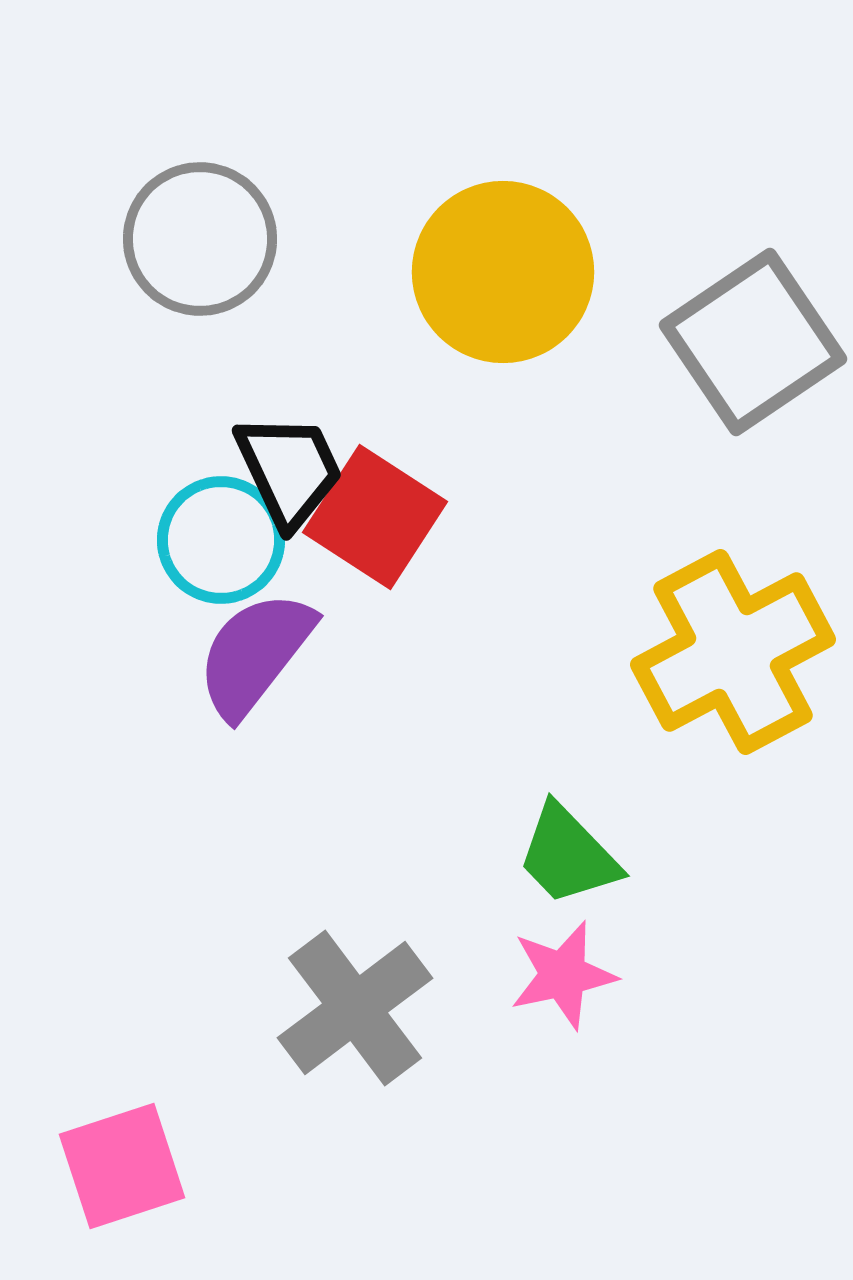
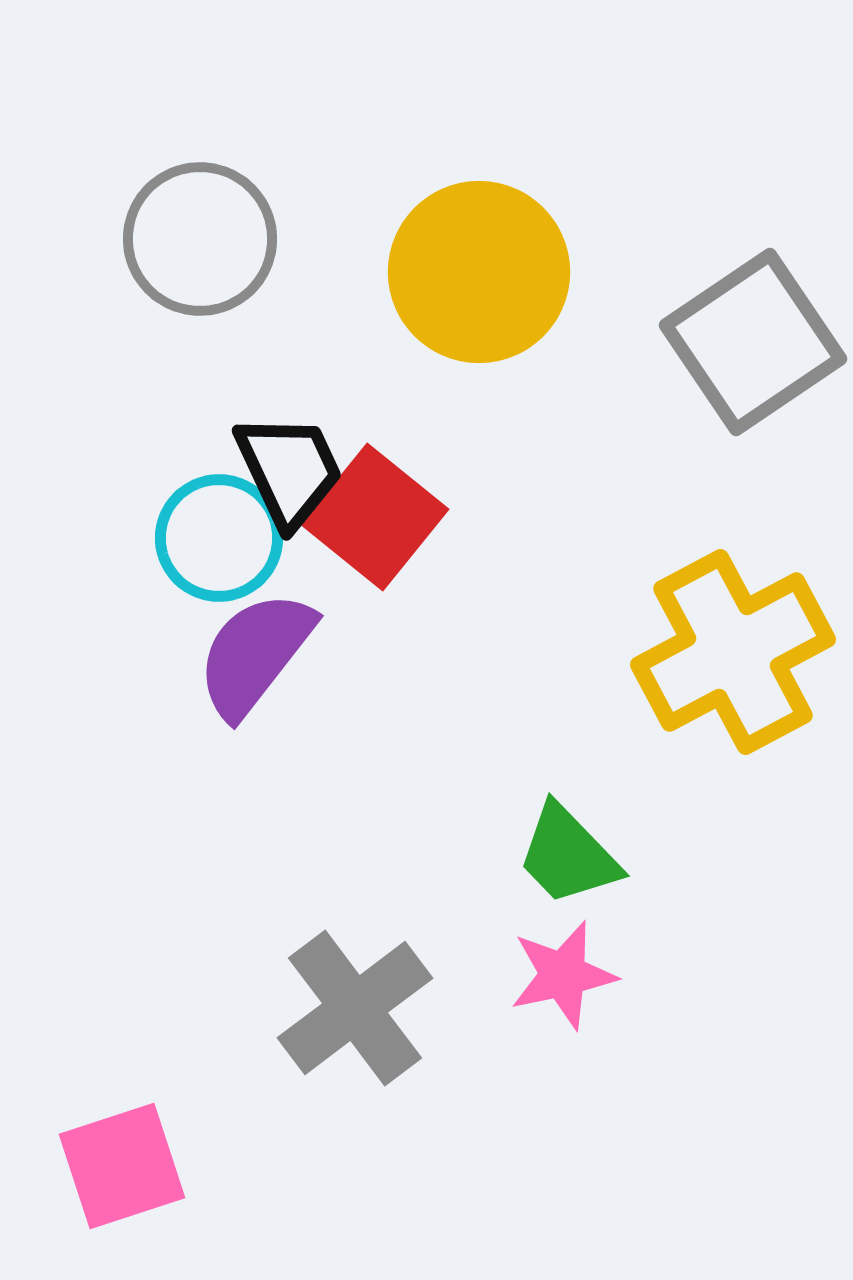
yellow circle: moved 24 px left
red square: rotated 6 degrees clockwise
cyan circle: moved 2 px left, 2 px up
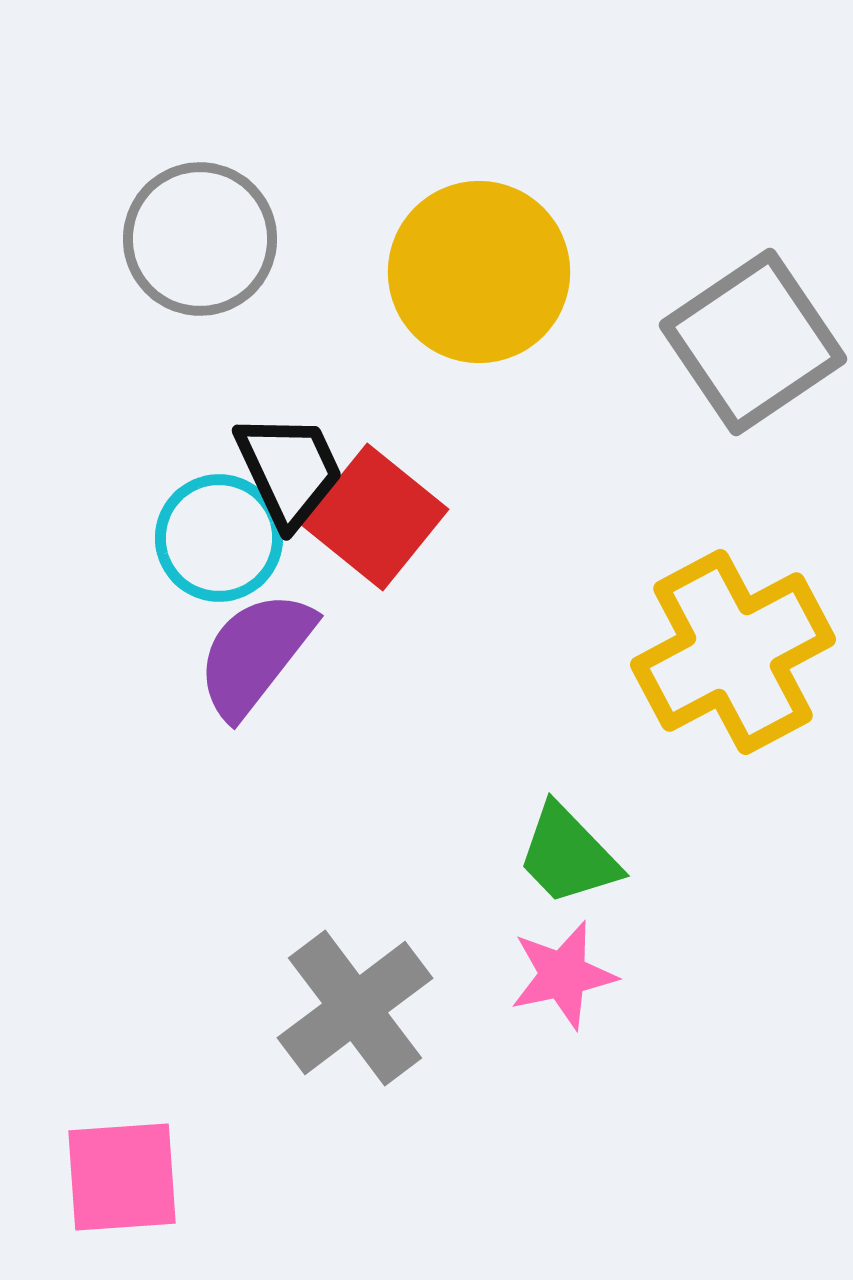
pink square: moved 11 px down; rotated 14 degrees clockwise
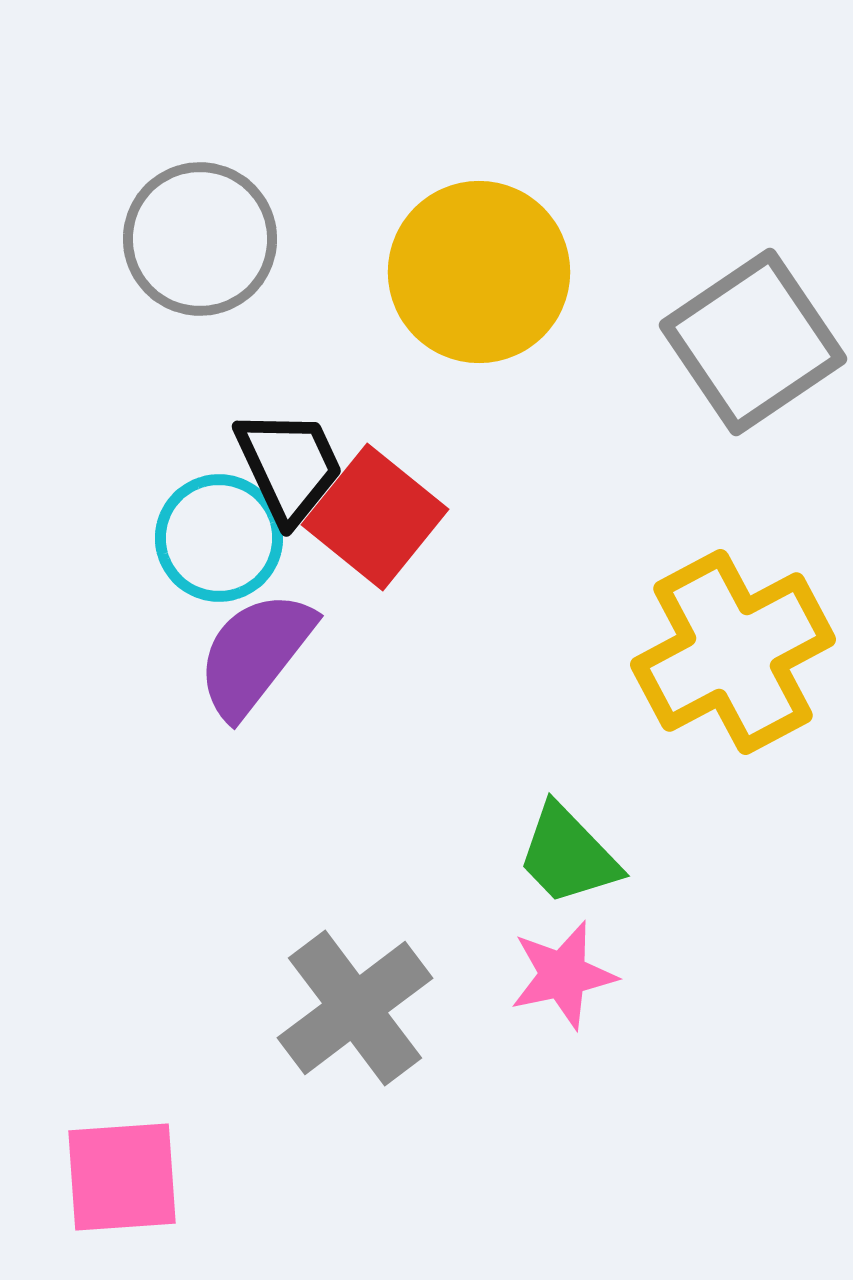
black trapezoid: moved 4 px up
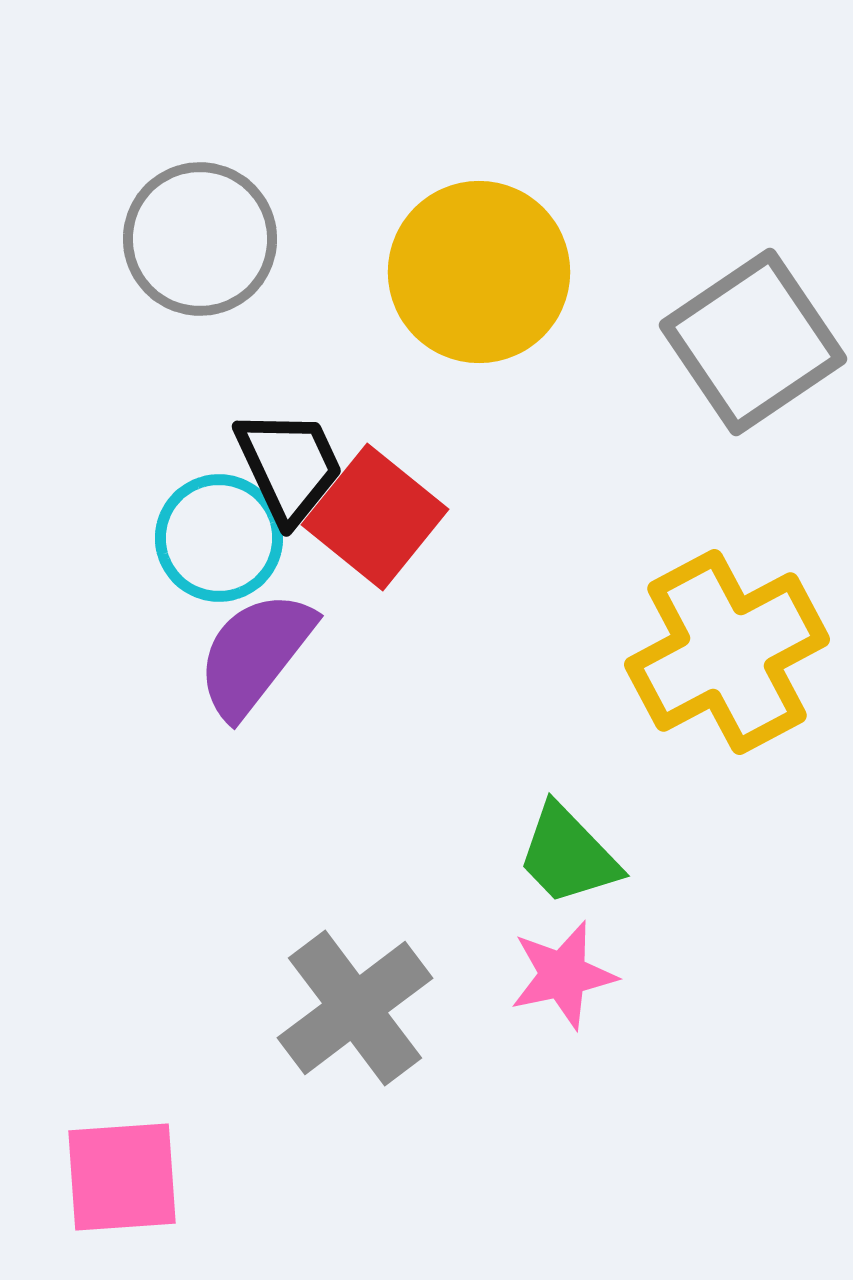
yellow cross: moved 6 px left
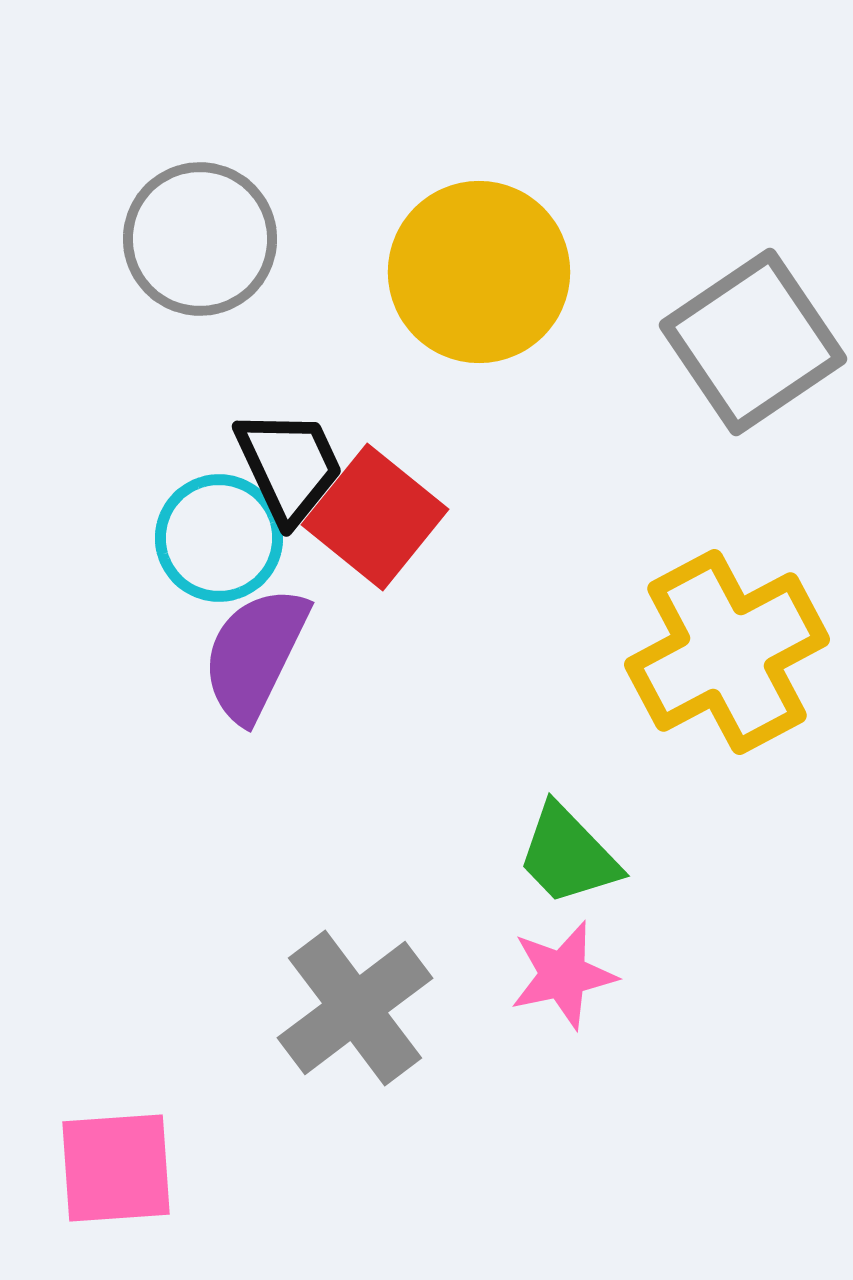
purple semicircle: rotated 12 degrees counterclockwise
pink square: moved 6 px left, 9 px up
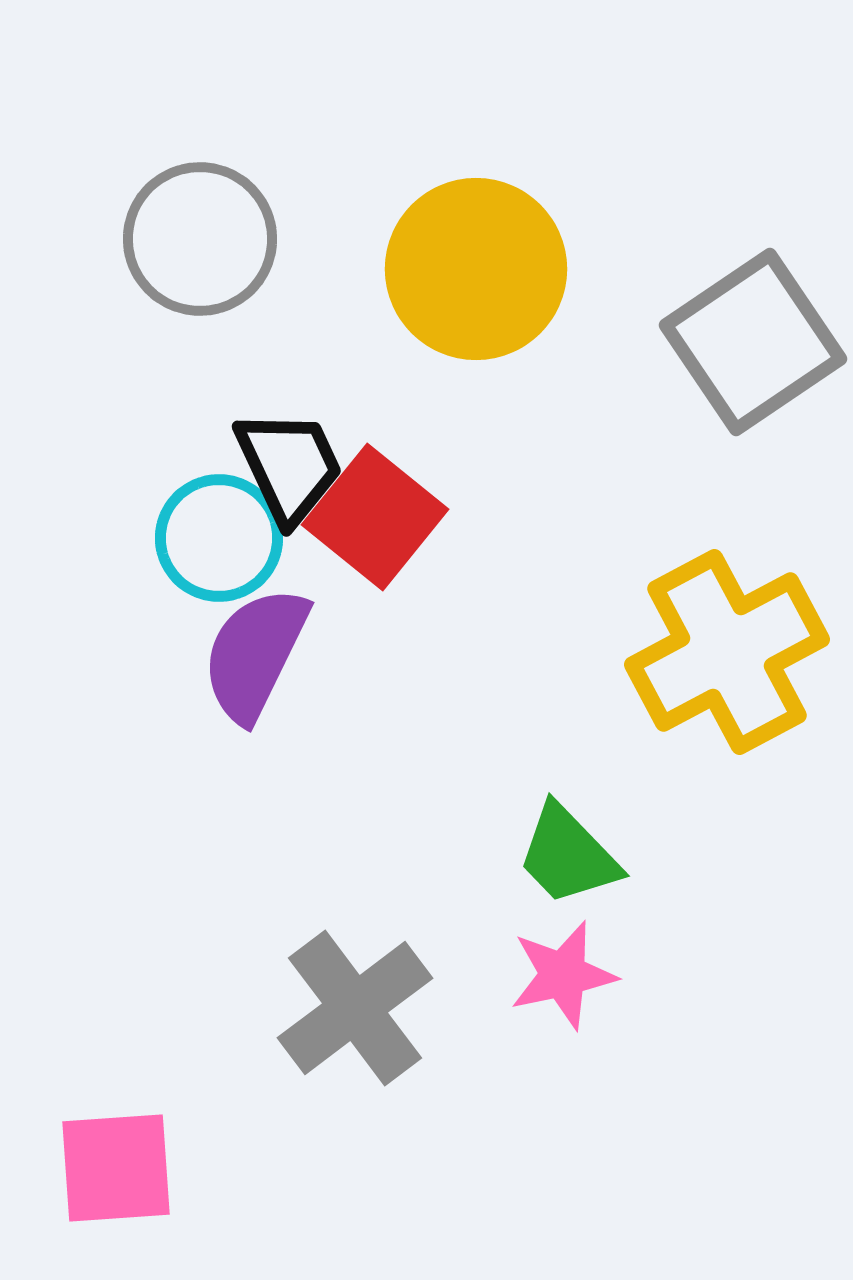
yellow circle: moved 3 px left, 3 px up
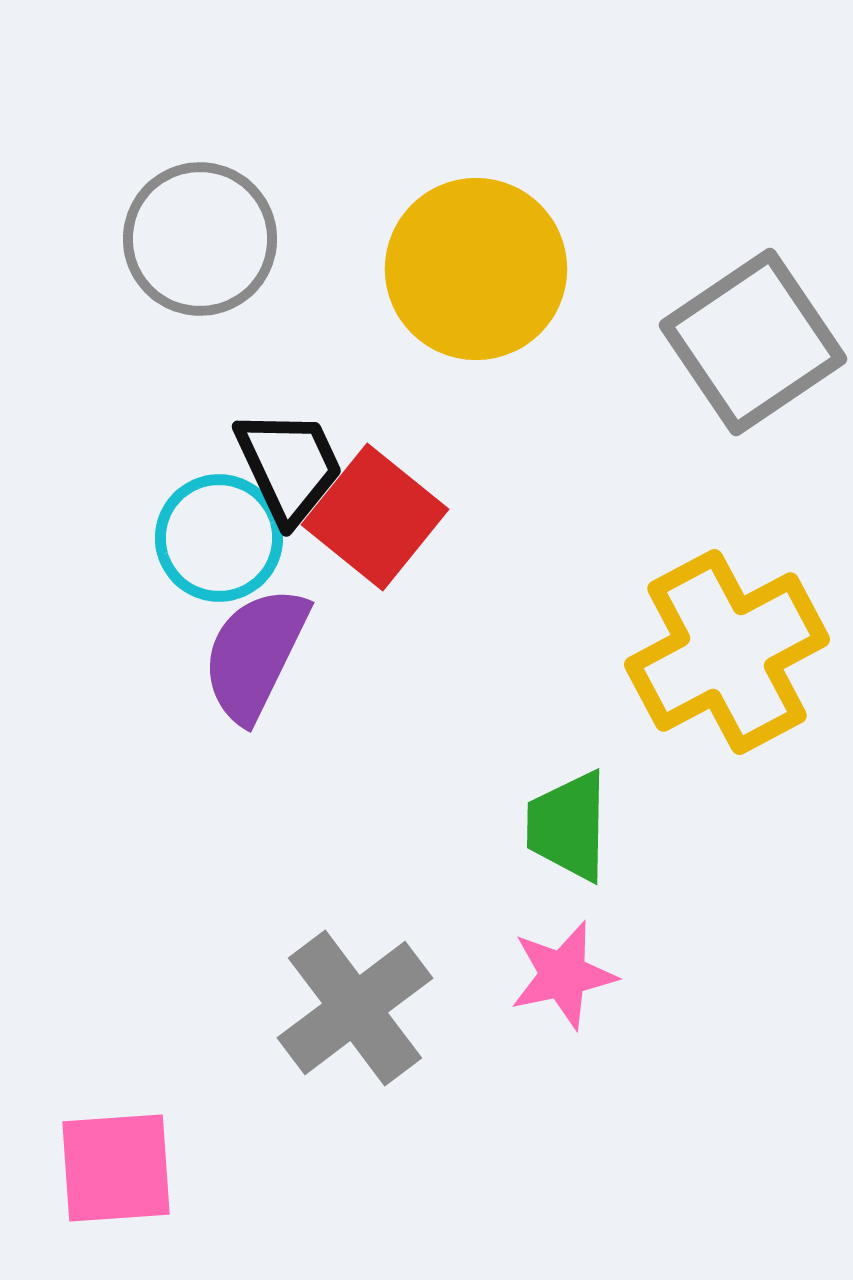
green trapezoid: moved 29 px up; rotated 45 degrees clockwise
